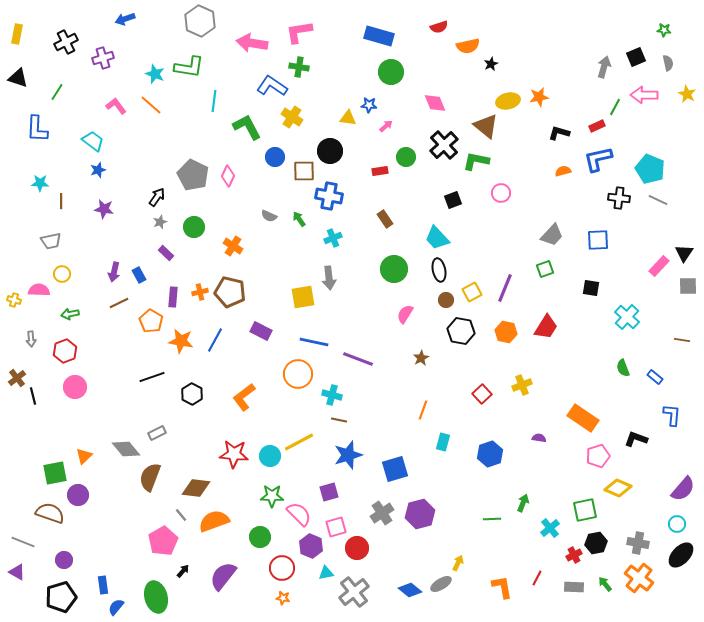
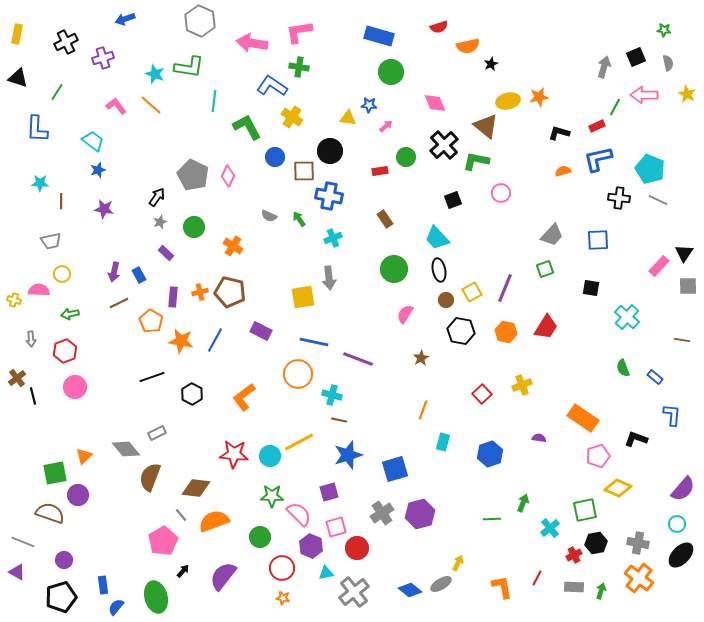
green arrow at (605, 584): moved 4 px left, 7 px down; rotated 56 degrees clockwise
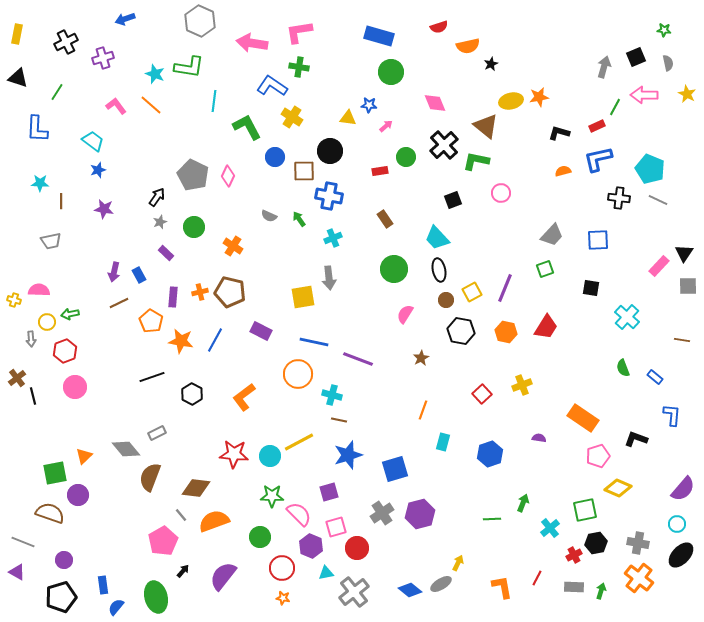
yellow ellipse at (508, 101): moved 3 px right
yellow circle at (62, 274): moved 15 px left, 48 px down
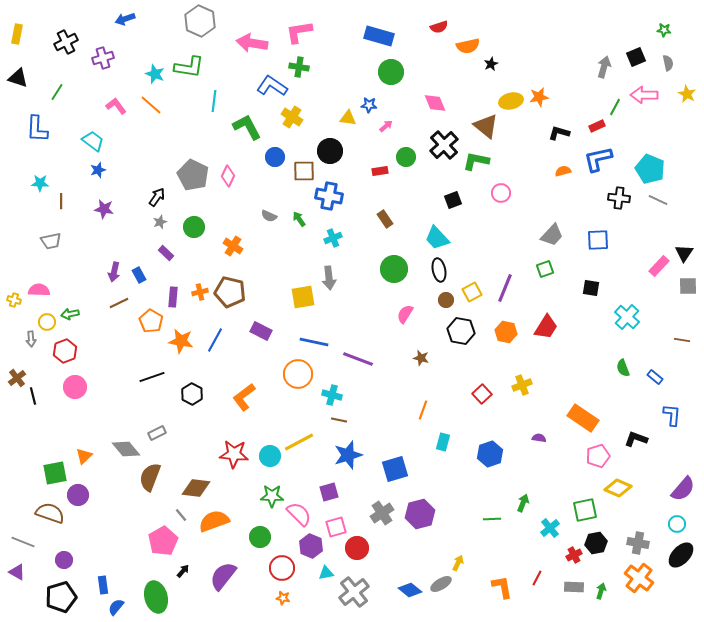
brown star at (421, 358): rotated 28 degrees counterclockwise
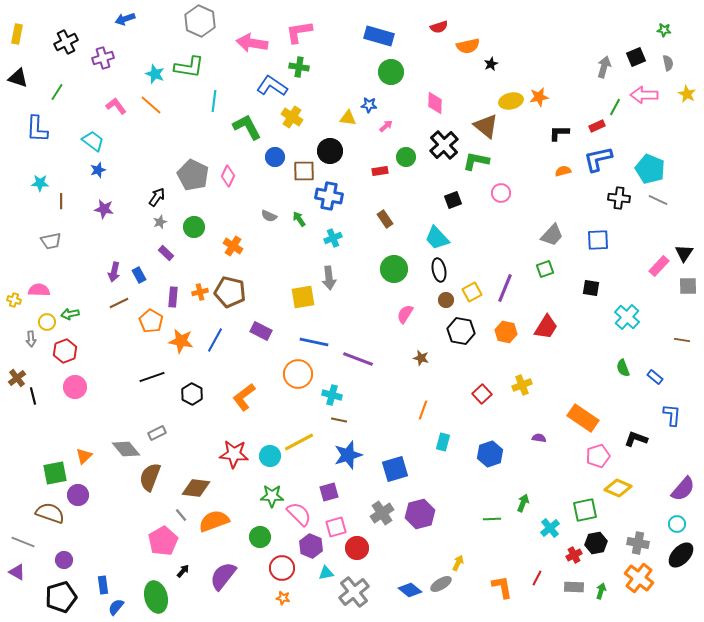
pink diamond at (435, 103): rotated 25 degrees clockwise
black L-shape at (559, 133): rotated 15 degrees counterclockwise
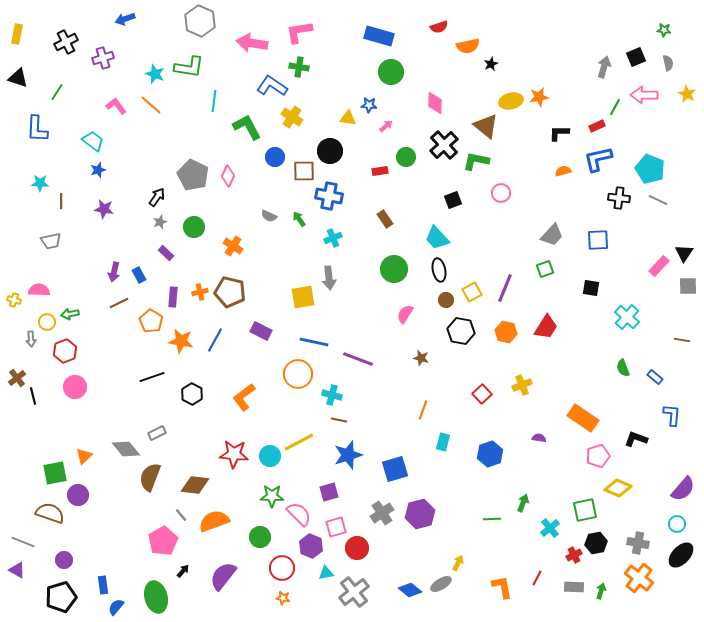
brown diamond at (196, 488): moved 1 px left, 3 px up
purple triangle at (17, 572): moved 2 px up
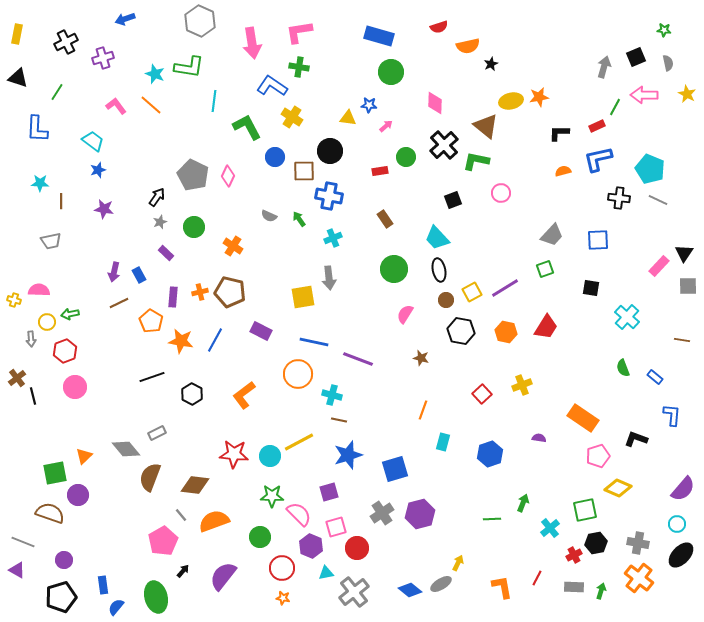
pink arrow at (252, 43): rotated 108 degrees counterclockwise
purple line at (505, 288): rotated 36 degrees clockwise
orange L-shape at (244, 397): moved 2 px up
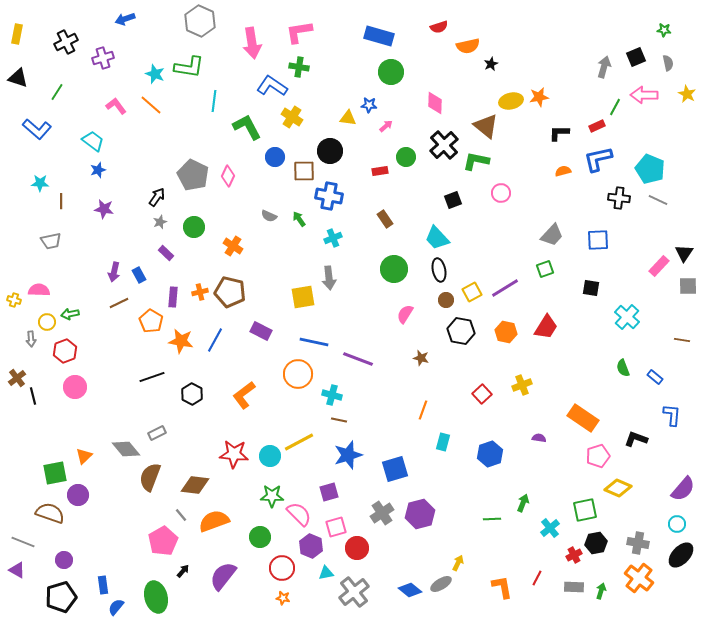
blue L-shape at (37, 129): rotated 52 degrees counterclockwise
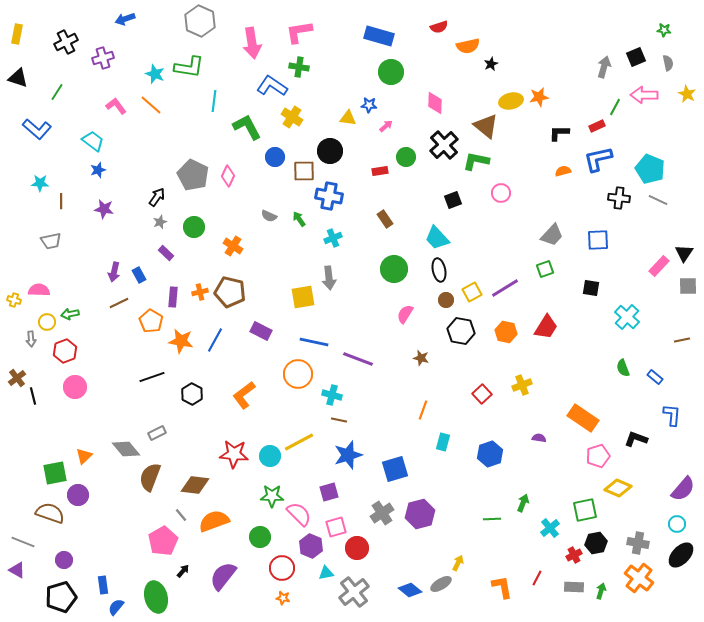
brown line at (682, 340): rotated 21 degrees counterclockwise
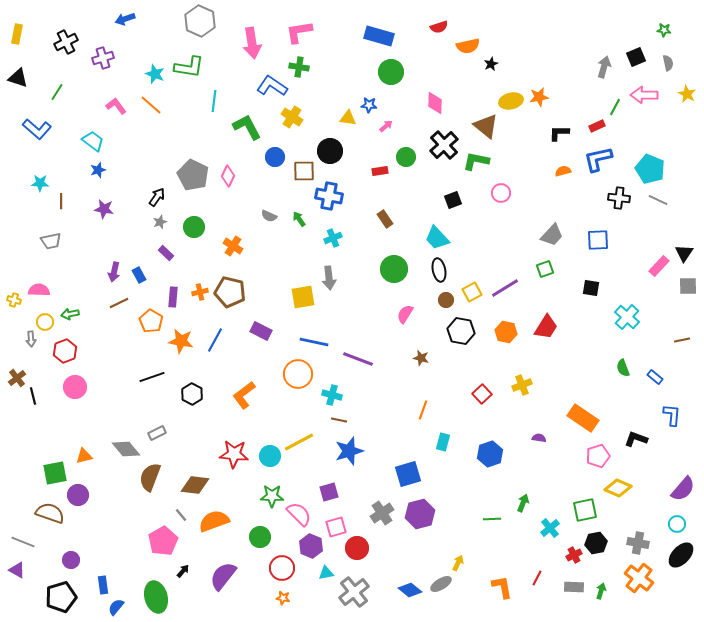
yellow circle at (47, 322): moved 2 px left
blue star at (348, 455): moved 1 px right, 4 px up
orange triangle at (84, 456): rotated 30 degrees clockwise
blue square at (395, 469): moved 13 px right, 5 px down
purple circle at (64, 560): moved 7 px right
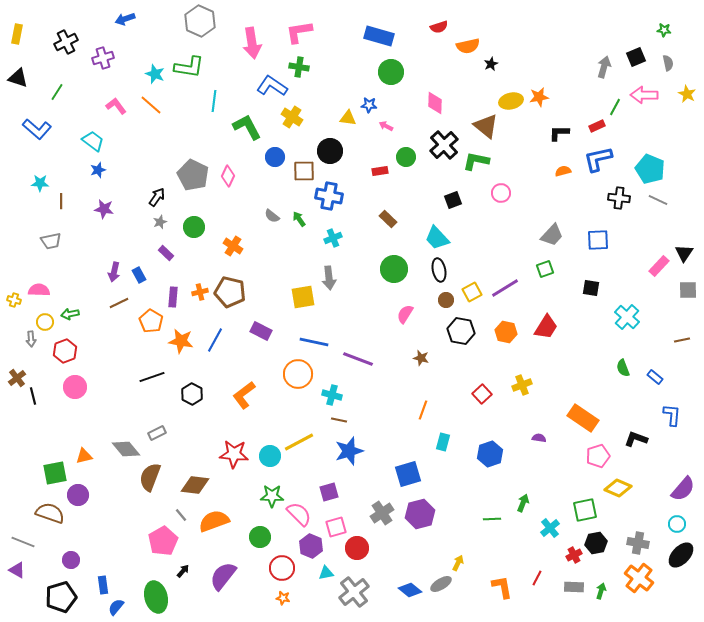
pink arrow at (386, 126): rotated 112 degrees counterclockwise
gray semicircle at (269, 216): moved 3 px right; rotated 14 degrees clockwise
brown rectangle at (385, 219): moved 3 px right; rotated 12 degrees counterclockwise
gray square at (688, 286): moved 4 px down
